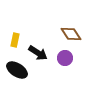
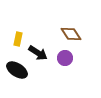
yellow rectangle: moved 3 px right, 1 px up
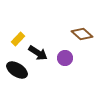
brown diamond: moved 11 px right; rotated 15 degrees counterclockwise
yellow rectangle: rotated 32 degrees clockwise
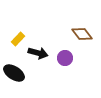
brown diamond: rotated 10 degrees clockwise
black arrow: rotated 18 degrees counterclockwise
black ellipse: moved 3 px left, 3 px down
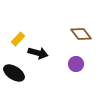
brown diamond: moved 1 px left
purple circle: moved 11 px right, 6 px down
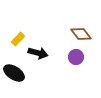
purple circle: moved 7 px up
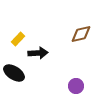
brown diamond: rotated 65 degrees counterclockwise
black arrow: rotated 18 degrees counterclockwise
purple circle: moved 29 px down
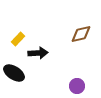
purple circle: moved 1 px right
